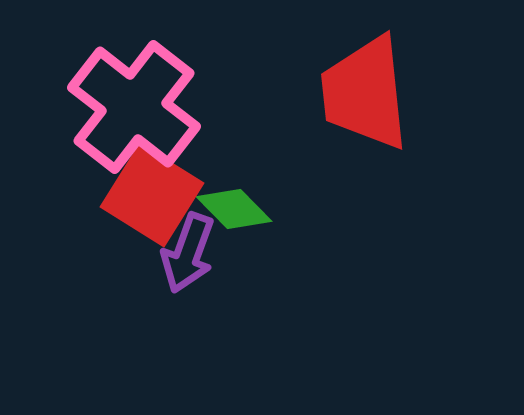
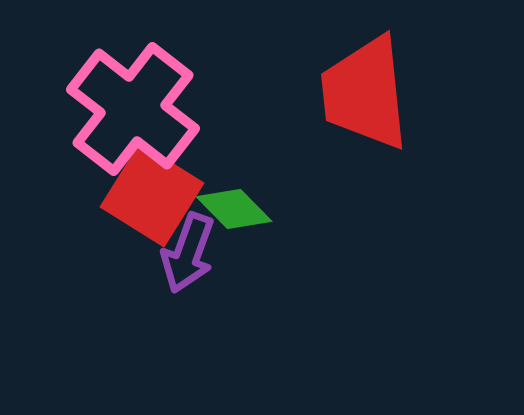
pink cross: moved 1 px left, 2 px down
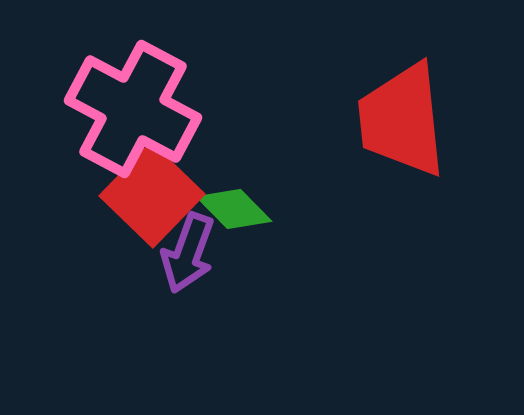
red trapezoid: moved 37 px right, 27 px down
pink cross: rotated 10 degrees counterclockwise
red square: rotated 12 degrees clockwise
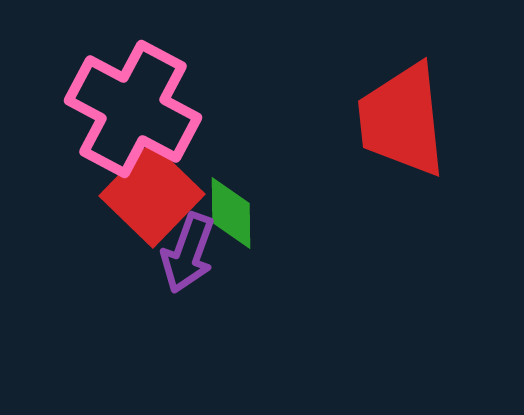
green diamond: moved 3 px left, 4 px down; rotated 44 degrees clockwise
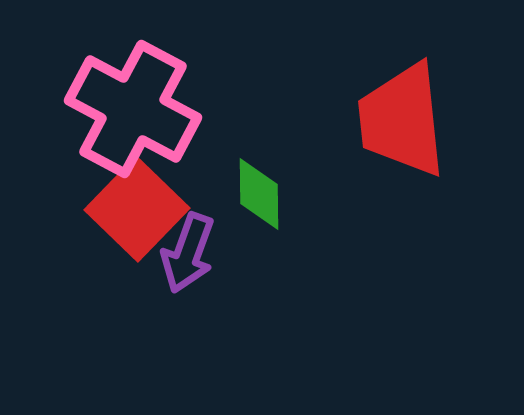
red square: moved 15 px left, 14 px down
green diamond: moved 28 px right, 19 px up
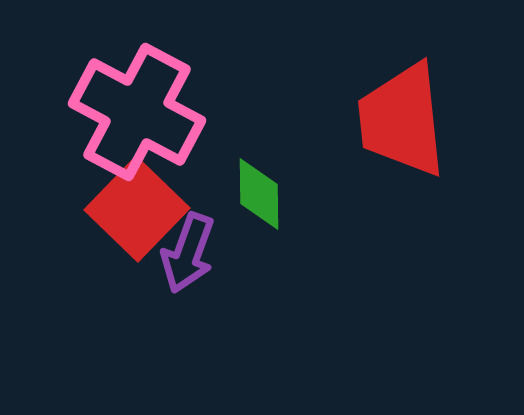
pink cross: moved 4 px right, 3 px down
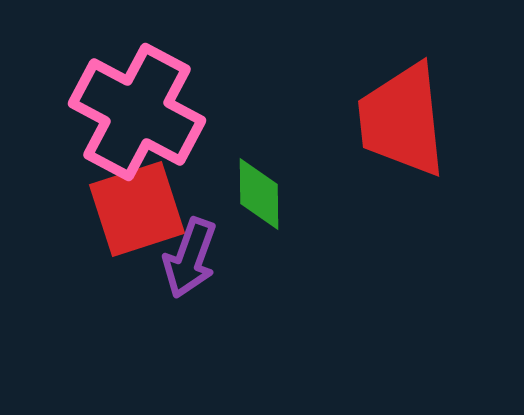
red square: rotated 28 degrees clockwise
purple arrow: moved 2 px right, 5 px down
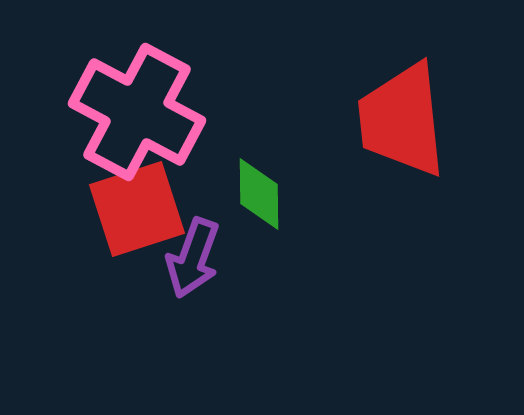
purple arrow: moved 3 px right
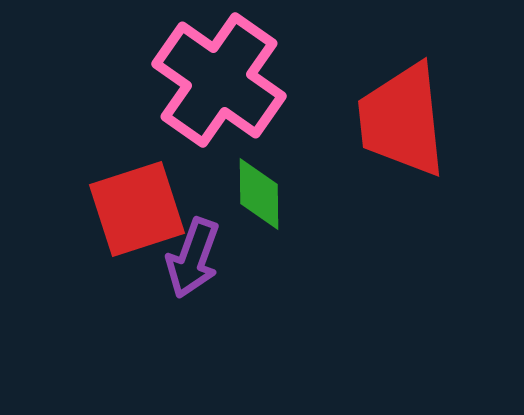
pink cross: moved 82 px right, 32 px up; rotated 7 degrees clockwise
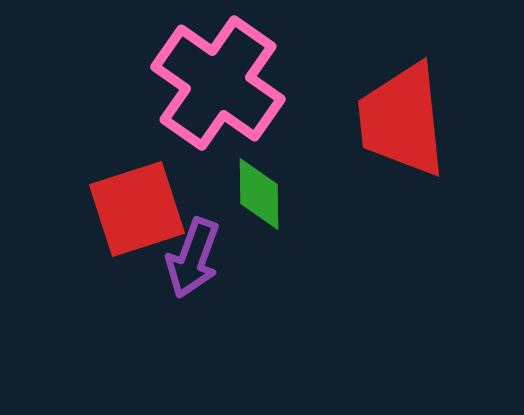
pink cross: moved 1 px left, 3 px down
